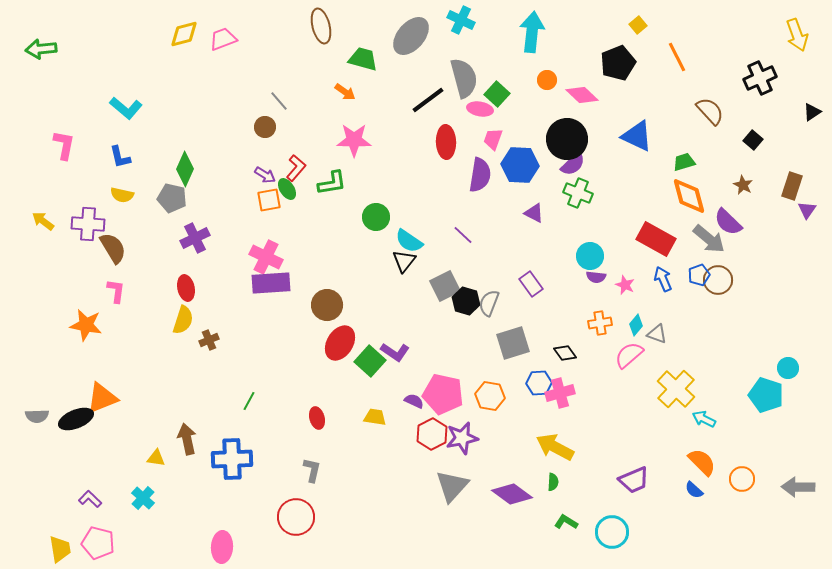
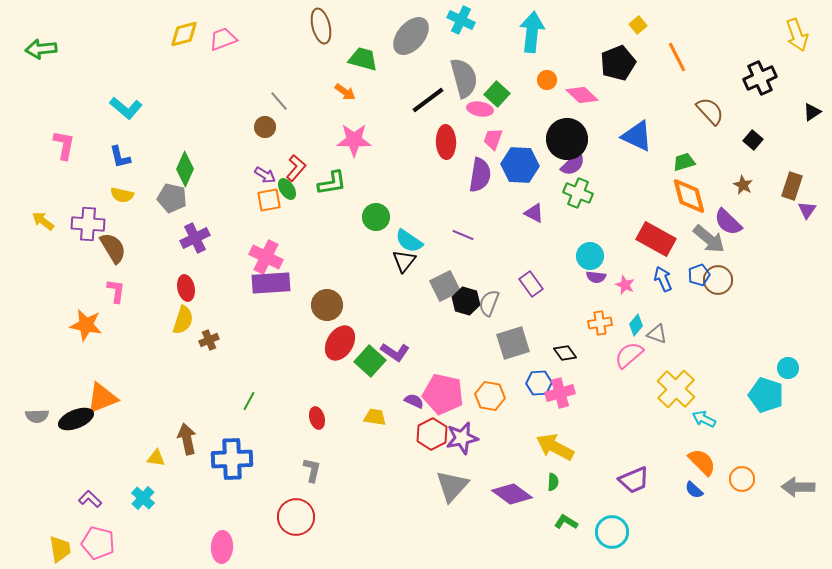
purple line at (463, 235): rotated 20 degrees counterclockwise
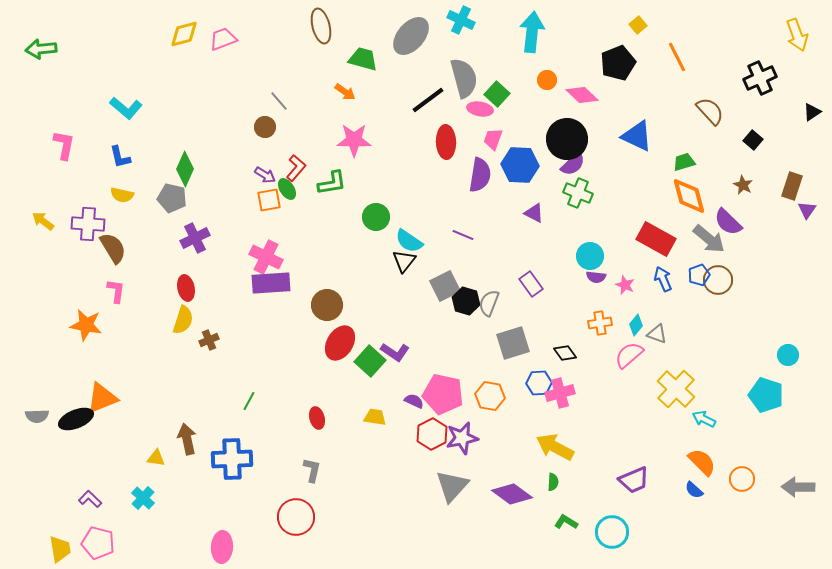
cyan circle at (788, 368): moved 13 px up
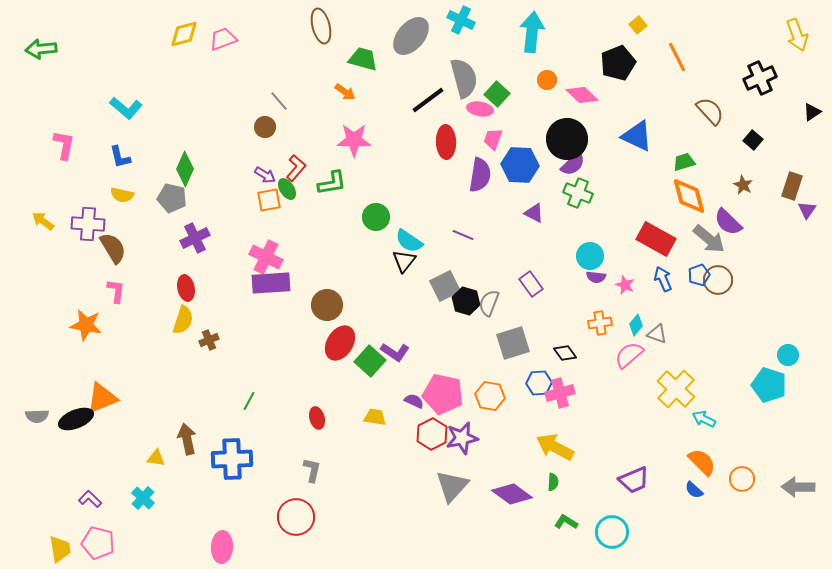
cyan pentagon at (766, 395): moved 3 px right, 10 px up
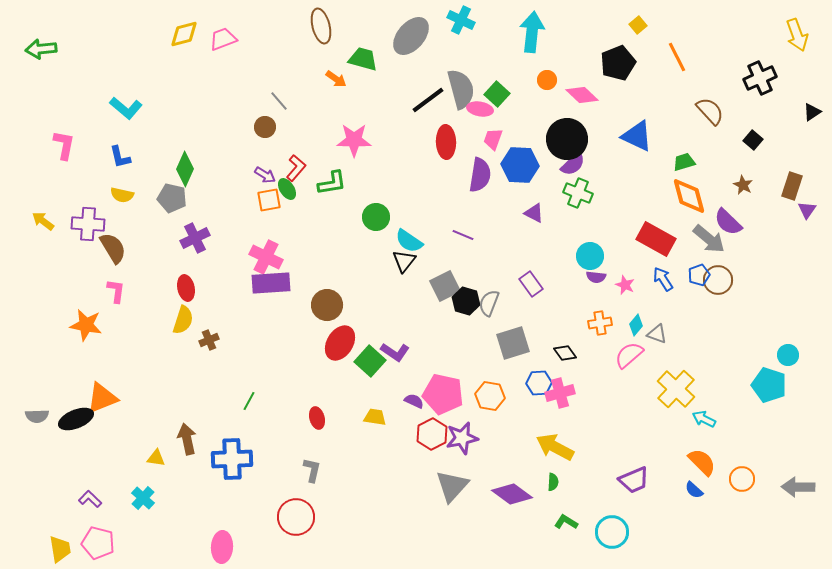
gray semicircle at (464, 78): moved 3 px left, 11 px down
orange arrow at (345, 92): moved 9 px left, 13 px up
blue arrow at (663, 279): rotated 10 degrees counterclockwise
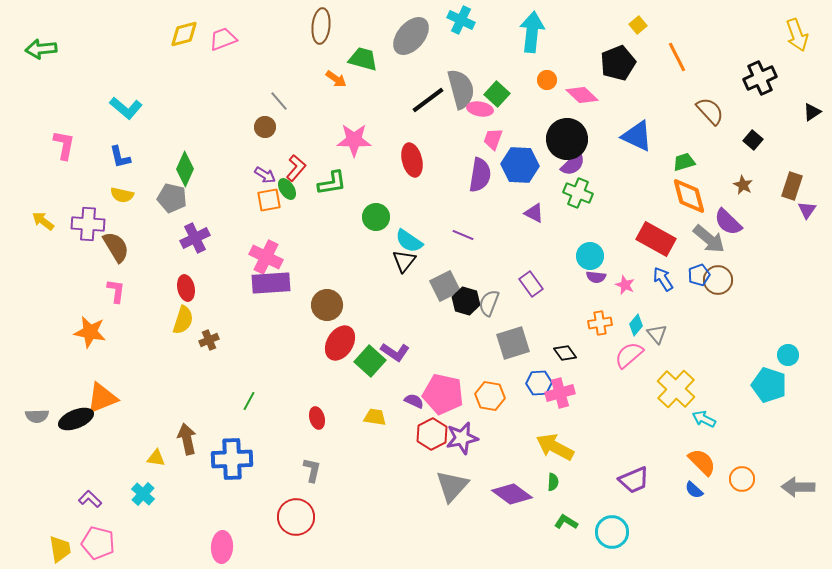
brown ellipse at (321, 26): rotated 20 degrees clockwise
red ellipse at (446, 142): moved 34 px left, 18 px down; rotated 12 degrees counterclockwise
brown semicircle at (113, 248): moved 3 px right, 1 px up
orange star at (86, 325): moved 4 px right, 7 px down
gray triangle at (657, 334): rotated 30 degrees clockwise
cyan cross at (143, 498): moved 4 px up
